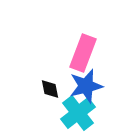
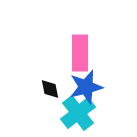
pink rectangle: moved 3 px left; rotated 21 degrees counterclockwise
blue star: moved 1 px down
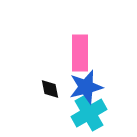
cyan cross: moved 11 px right; rotated 8 degrees clockwise
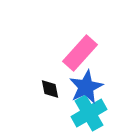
pink rectangle: rotated 42 degrees clockwise
blue star: rotated 12 degrees counterclockwise
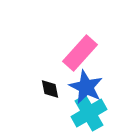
blue star: rotated 20 degrees counterclockwise
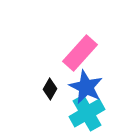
black diamond: rotated 40 degrees clockwise
cyan cross: moved 2 px left
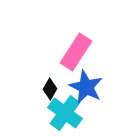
pink rectangle: moved 4 px left, 1 px up; rotated 9 degrees counterclockwise
cyan cross: moved 22 px left; rotated 24 degrees counterclockwise
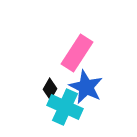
pink rectangle: moved 1 px right, 1 px down
cyan cross: moved 6 px up; rotated 12 degrees counterclockwise
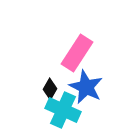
cyan cross: moved 2 px left, 3 px down
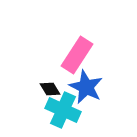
pink rectangle: moved 2 px down
black diamond: rotated 60 degrees counterclockwise
